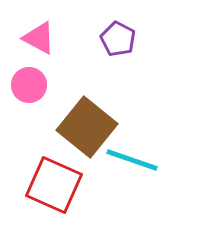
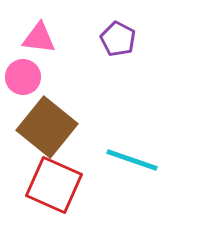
pink triangle: rotated 21 degrees counterclockwise
pink circle: moved 6 px left, 8 px up
brown square: moved 40 px left
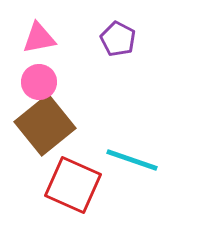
pink triangle: rotated 18 degrees counterclockwise
pink circle: moved 16 px right, 5 px down
brown square: moved 2 px left, 2 px up; rotated 12 degrees clockwise
red square: moved 19 px right
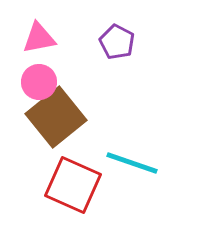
purple pentagon: moved 1 px left, 3 px down
brown square: moved 11 px right, 8 px up
cyan line: moved 3 px down
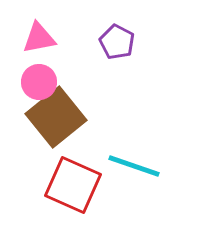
cyan line: moved 2 px right, 3 px down
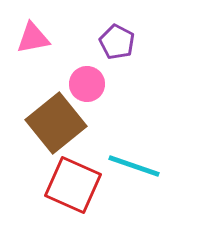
pink triangle: moved 6 px left
pink circle: moved 48 px right, 2 px down
brown square: moved 6 px down
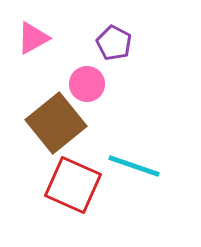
pink triangle: rotated 18 degrees counterclockwise
purple pentagon: moved 3 px left, 1 px down
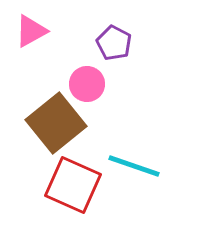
pink triangle: moved 2 px left, 7 px up
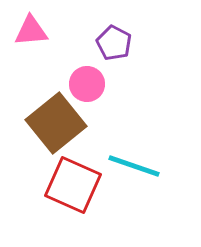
pink triangle: rotated 24 degrees clockwise
